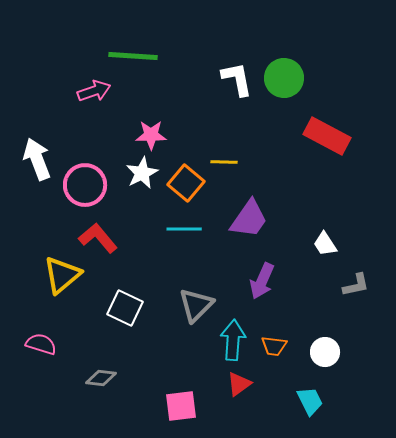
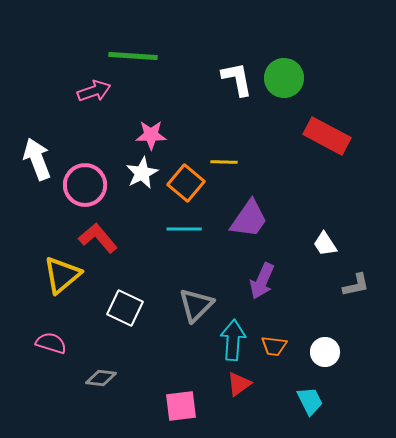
pink semicircle: moved 10 px right, 1 px up
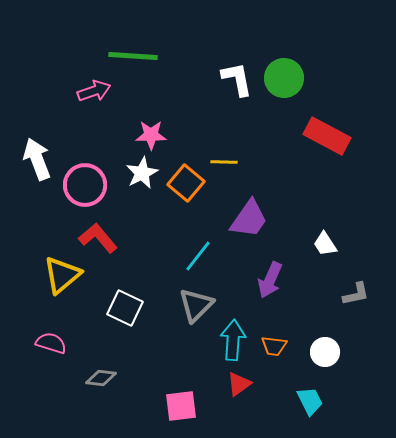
cyan line: moved 14 px right, 27 px down; rotated 52 degrees counterclockwise
purple arrow: moved 8 px right, 1 px up
gray L-shape: moved 9 px down
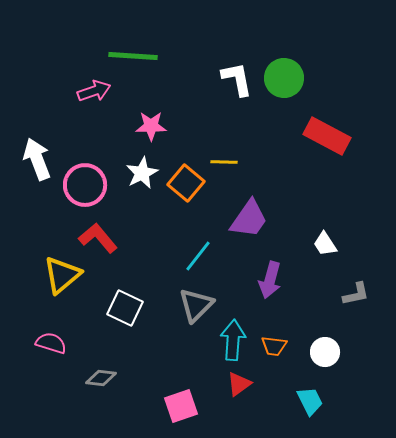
pink star: moved 9 px up
purple arrow: rotated 9 degrees counterclockwise
pink square: rotated 12 degrees counterclockwise
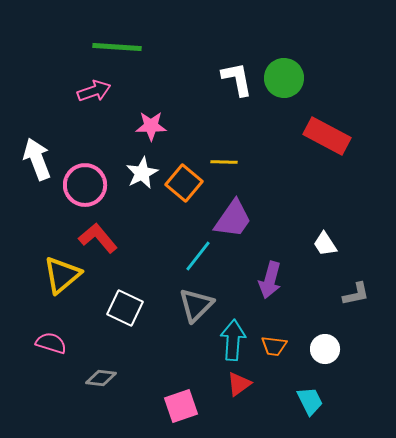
green line: moved 16 px left, 9 px up
orange square: moved 2 px left
purple trapezoid: moved 16 px left
white circle: moved 3 px up
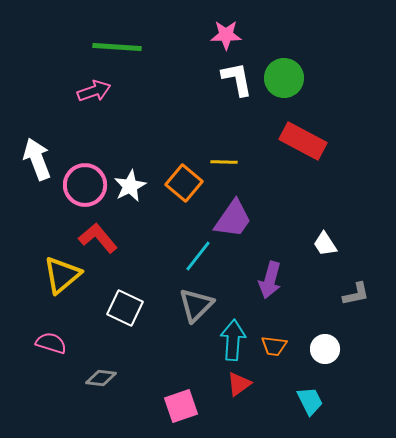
pink star: moved 75 px right, 91 px up
red rectangle: moved 24 px left, 5 px down
white star: moved 12 px left, 13 px down
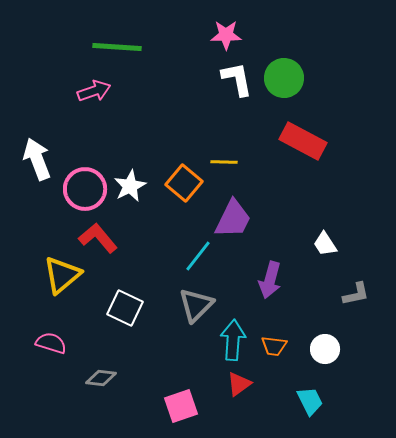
pink circle: moved 4 px down
purple trapezoid: rotated 9 degrees counterclockwise
